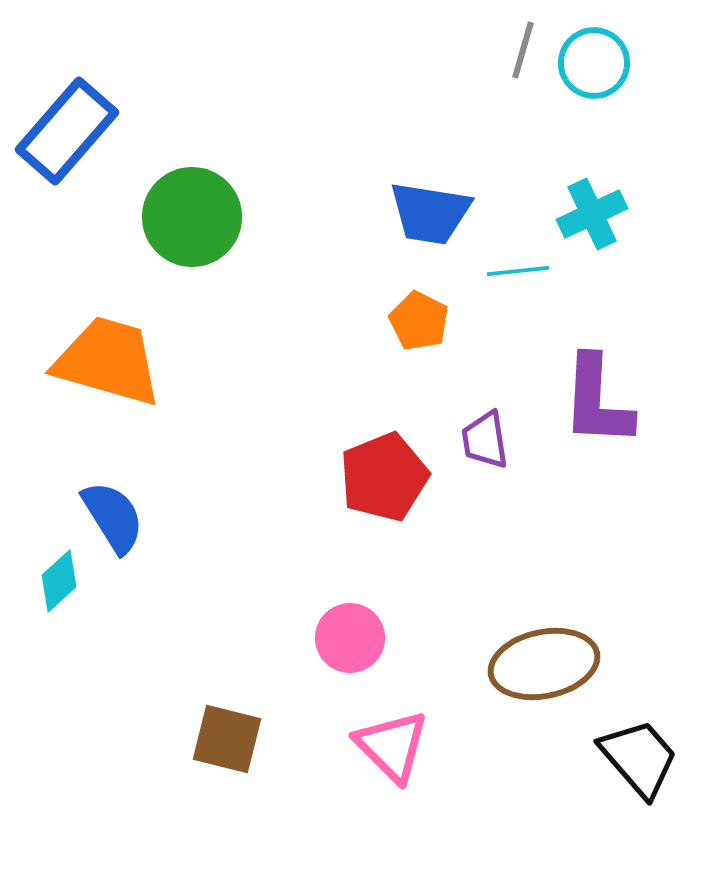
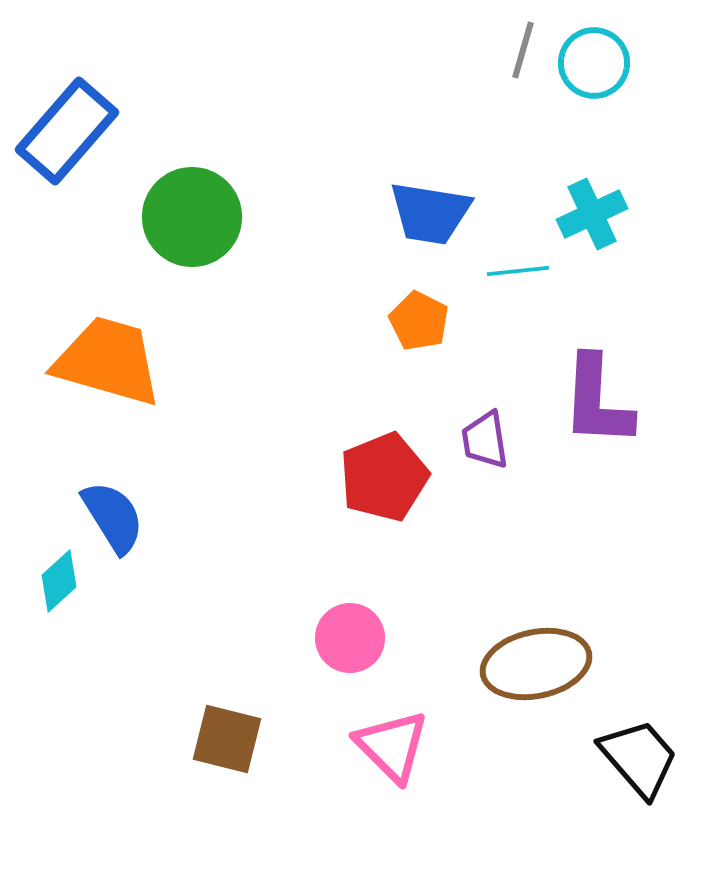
brown ellipse: moved 8 px left
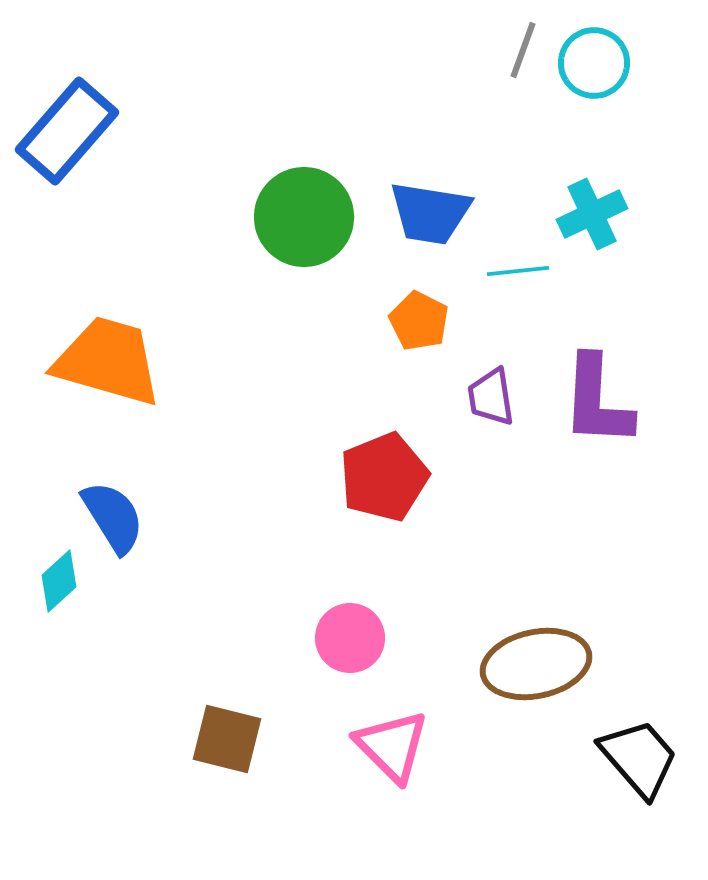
gray line: rotated 4 degrees clockwise
green circle: moved 112 px right
purple trapezoid: moved 6 px right, 43 px up
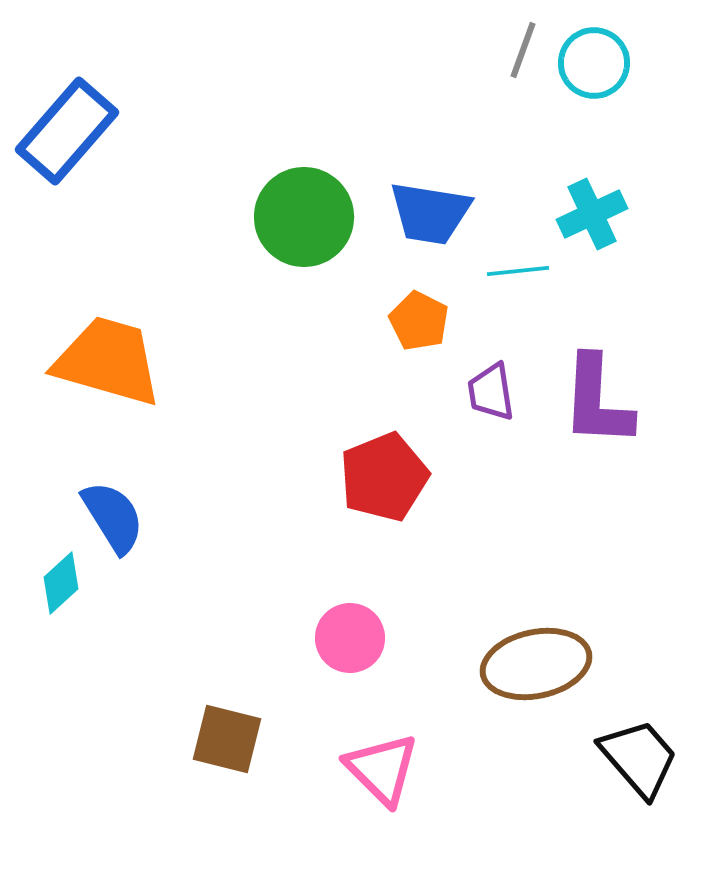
purple trapezoid: moved 5 px up
cyan diamond: moved 2 px right, 2 px down
pink triangle: moved 10 px left, 23 px down
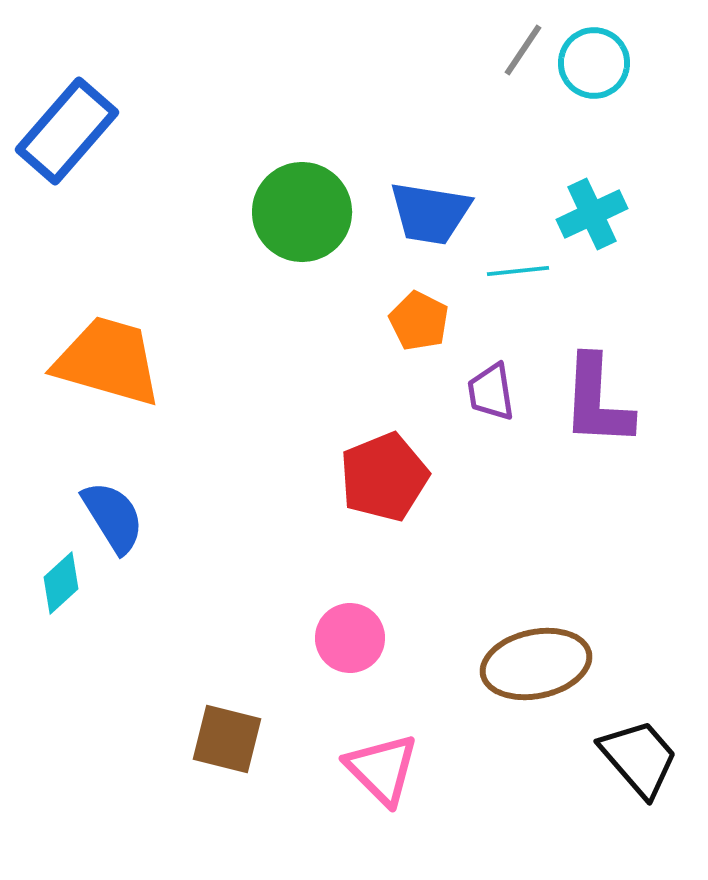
gray line: rotated 14 degrees clockwise
green circle: moved 2 px left, 5 px up
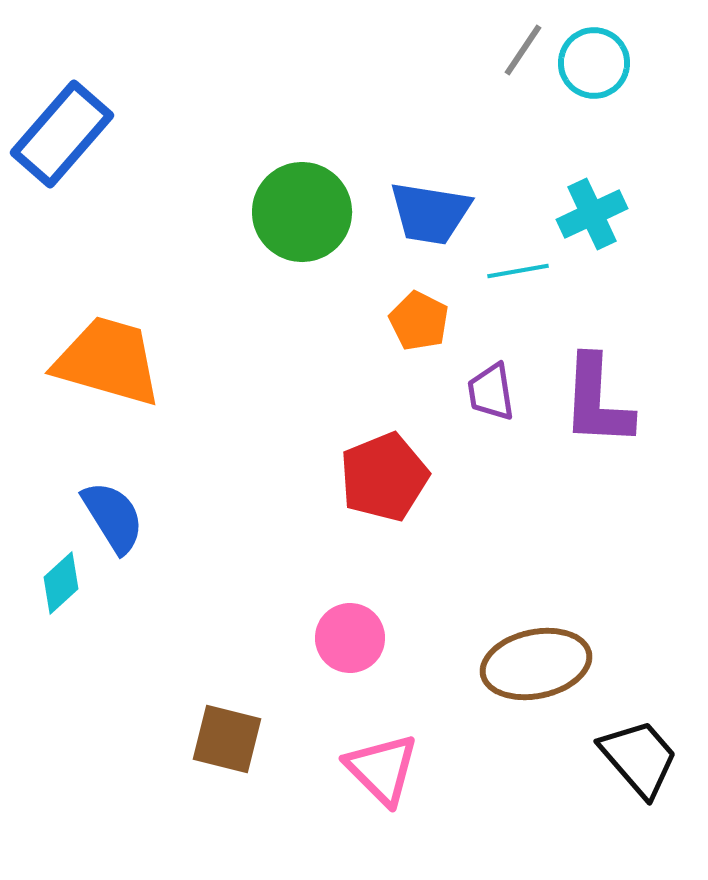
blue rectangle: moved 5 px left, 3 px down
cyan line: rotated 4 degrees counterclockwise
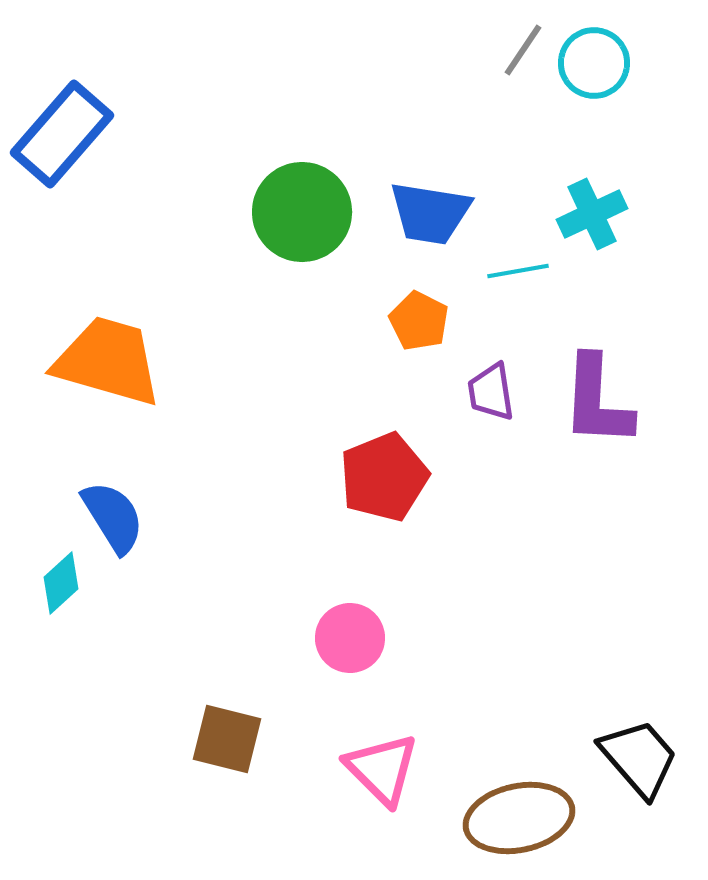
brown ellipse: moved 17 px left, 154 px down
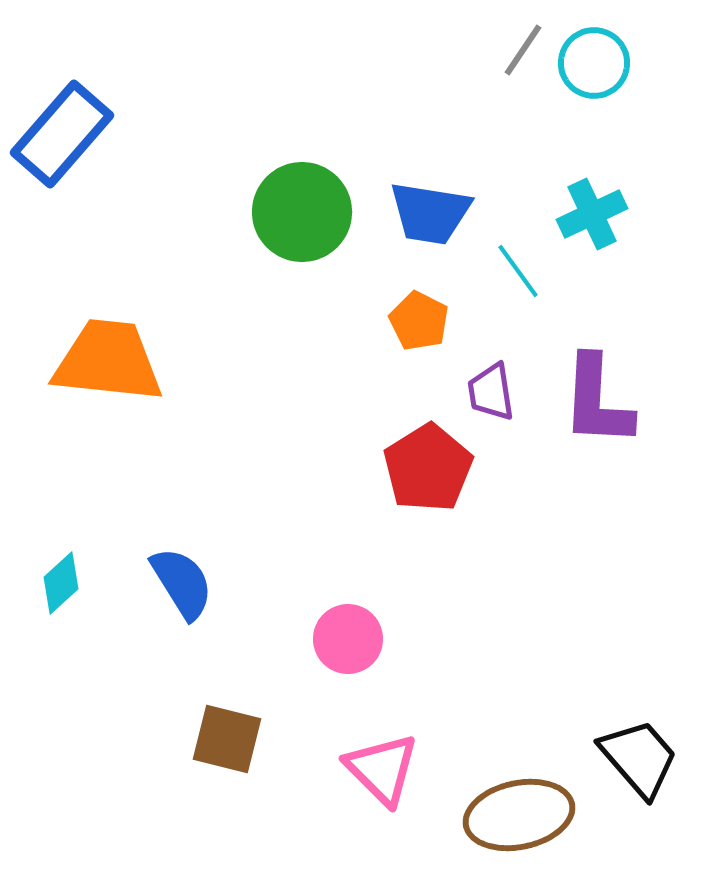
cyan line: rotated 64 degrees clockwise
orange trapezoid: rotated 10 degrees counterclockwise
red pentagon: moved 44 px right, 9 px up; rotated 10 degrees counterclockwise
blue semicircle: moved 69 px right, 66 px down
pink circle: moved 2 px left, 1 px down
brown ellipse: moved 3 px up
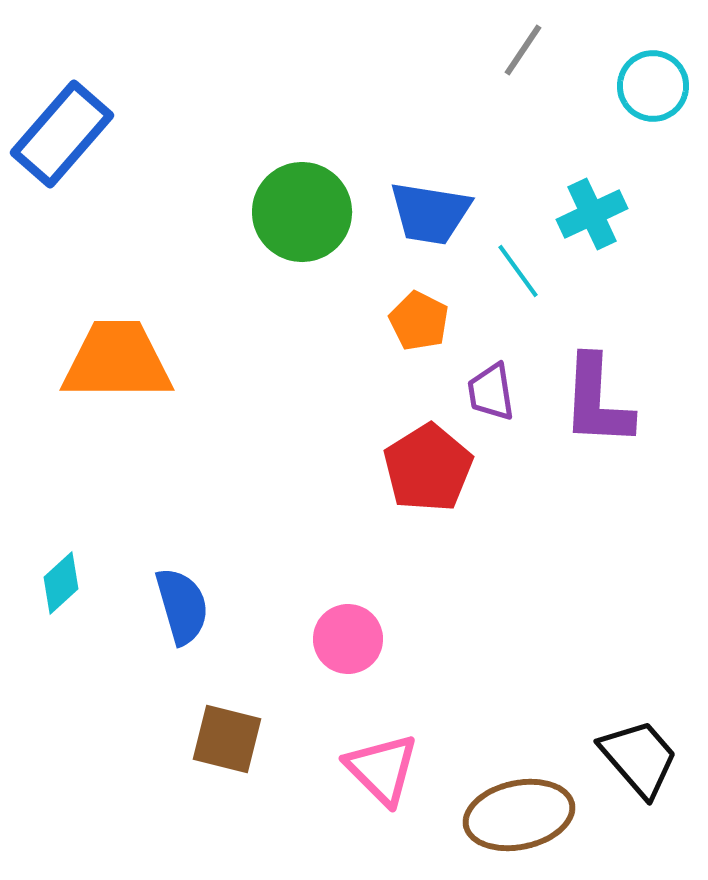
cyan circle: moved 59 px right, 23 px down
orange trapezoid: moved 9 px right; rotated 6 degrees counterclockwise
blue semicircle: moved 23 px down; rotated 16 degrees clockwise
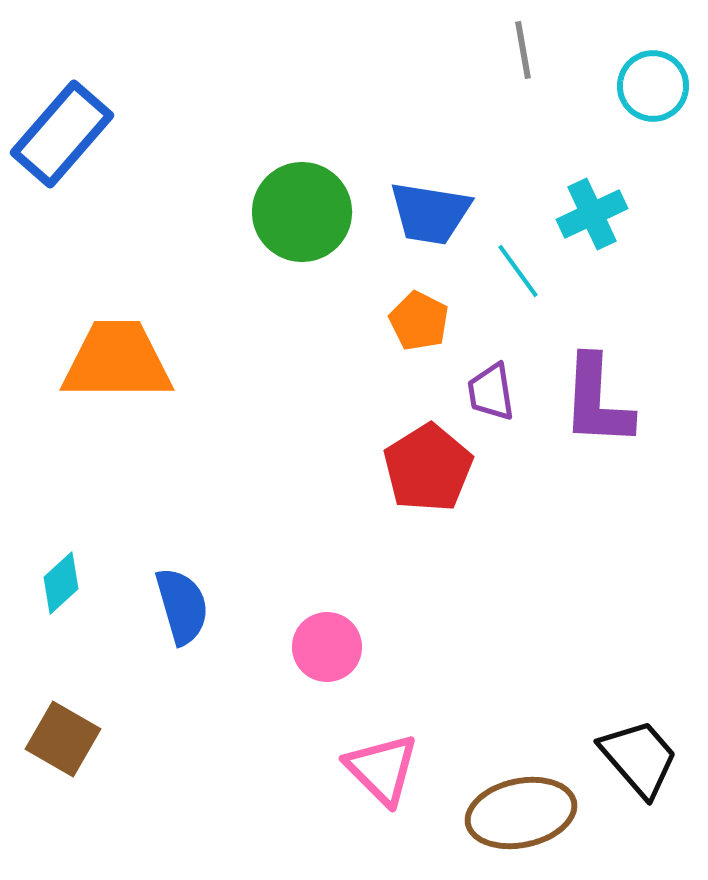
gray line: rotated 44 degrees counterclockwise
pink circle: moved 21 px left, 8 px down
brown square: moved 164 px left; rotated 16 degrees clockwise
brown ellipse: moved 2 px right, 2 px up
